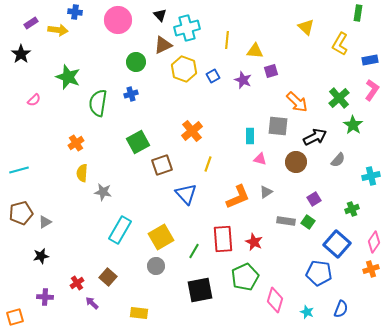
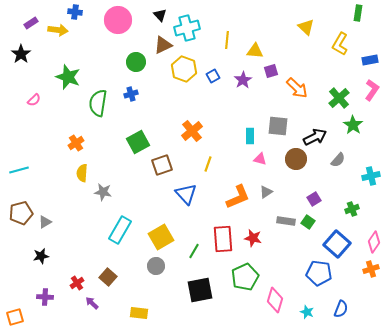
purple star at (243, 80): rotated 18 degrees clockwise
orange arrow at (297, 102): moved 14 px up
brown circle at (296, 162): moved 3 px up
red star at (254, 242): moved 1 px left, 4 px up; rotated 12 degrees counterclockwise
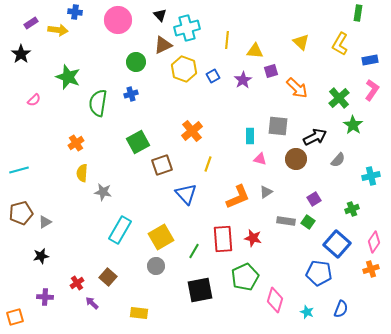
yellow triangle at (306, 27): moved 5 px left, 15 px down
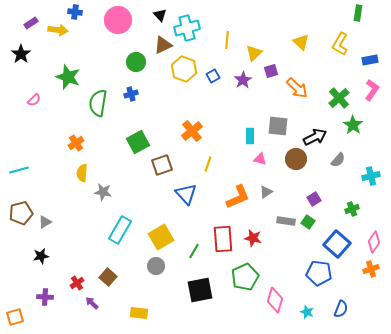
yellow triangle at (255, 51): moved 1 px left, 2 px down; rotated 48 degrees counterclockwise
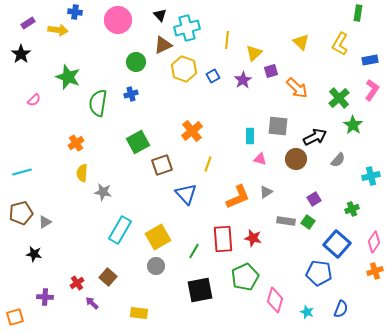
purple rectangle at (31, 23): moved 3 px left
cyan line at (19, 170): moved 3 px right, 2 px down
yellow square at (161, 237): moved 3 px left
black star at (41, 256): moved 7 px left, 2 px up; rotated 21 degrees clockwise
orange cross at (371, 269): moved 4 px right, 2 px down
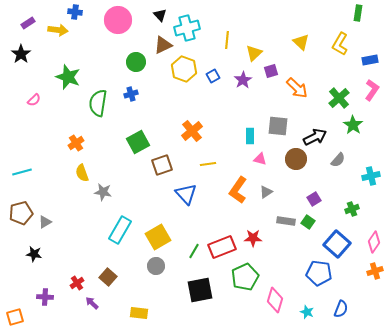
yellow line at (208, 164): rotated 63 degrees clockwise
yellow semicircle at (82, 173): rotated 24 degrees counterclockwise
orange L-shape at (238, 197): moved 7 px up; rotated 148 degrees clockwise
red star at (253, 238): rotated 12 degrees counterclockwise
red rectangle at (223, 239): moved 1 px left, 8 px down; rotated 72 degrees clockwise
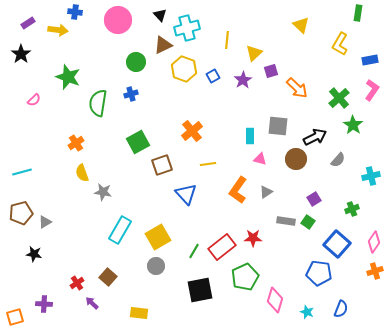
yellow triangle at (301, 42): moved 17 px up
red rectangle at (222, 247): rotated 16 degrees counterclockwise
purple cross at (45, 297): moved 1 px left, 7 px down
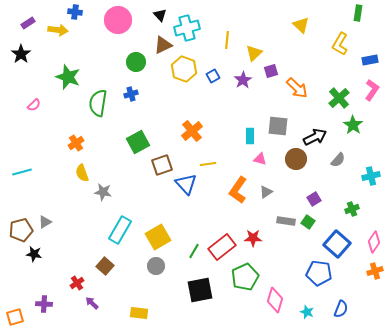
pink semicircle at (34, 100): moved 5 px down
blue triangle at (186, 194): moved 10 px up
brown pentagon at (21, 213): moved 17 px down
brown square at (108, 277): moved 3 px left, 11 px up
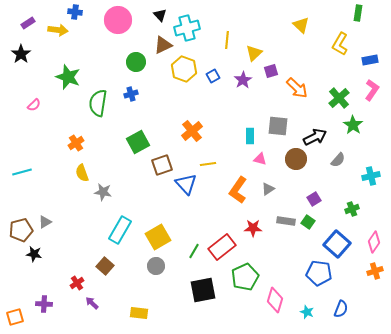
gray triangle at (266, 192): moved 2 px right, 3 px up
red star at (253, 238): moved 10 px up
black square at (200, 290): moved 3 px right
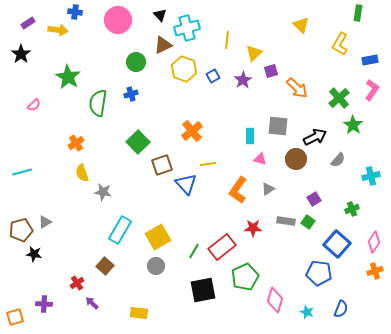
green star at (68, 77): rotated 10 degrees clockwise
green square at (138, 142): rotated 15 degrees counterclockwise
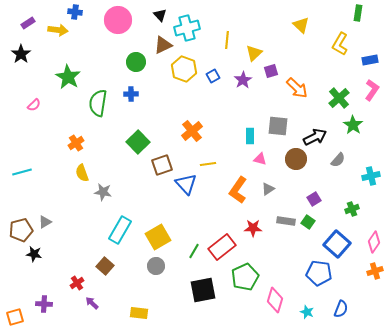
blue cross at (131, 94): rotated 16 degrees clockwise
